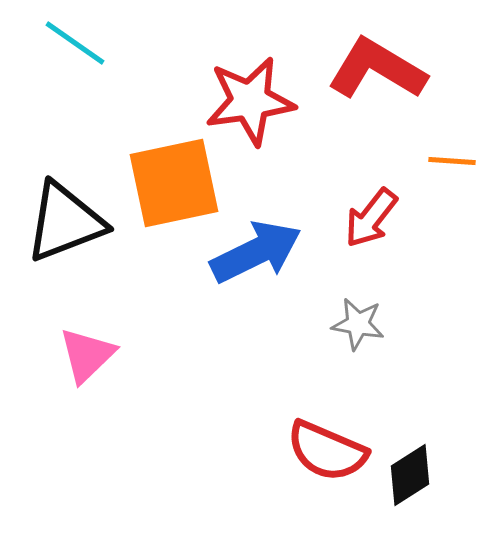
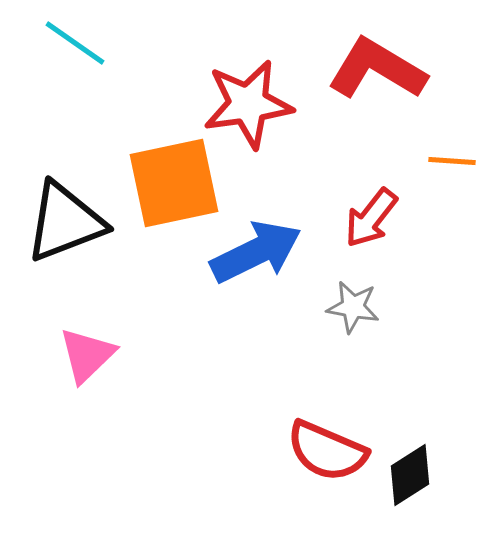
red star: moved 2 px left, 3 px down
gray star: moved 5 px left, 17 px up
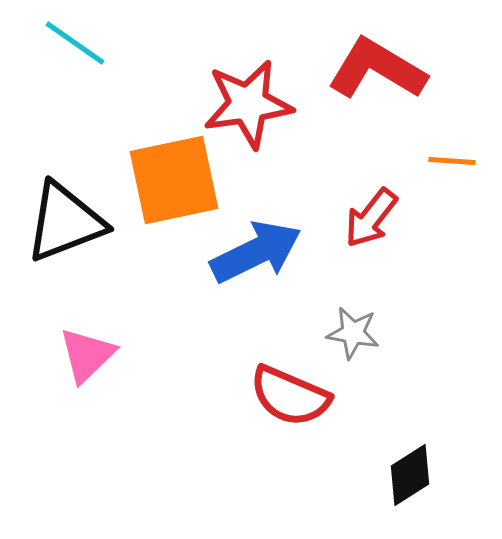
orange square: moved 3 px up
gray star: moved 26 px down
red semicircle: moved 37 px left, 55 px up
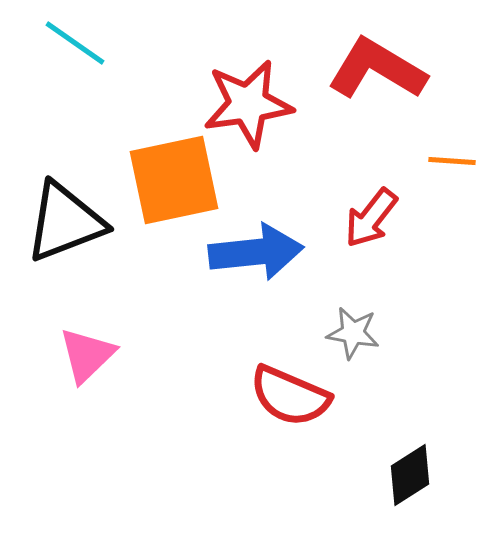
blue arrow: rotated 20 degrees clockwise
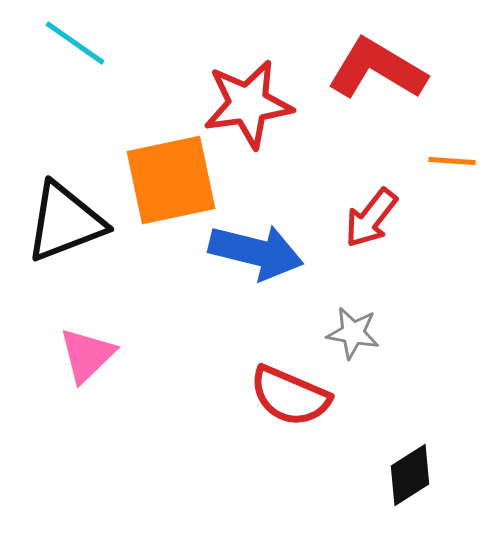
orange square: moved 3 px left
blue arrow: rotated 20 degrees clockwise
